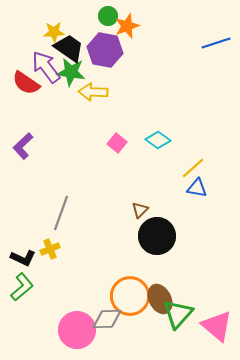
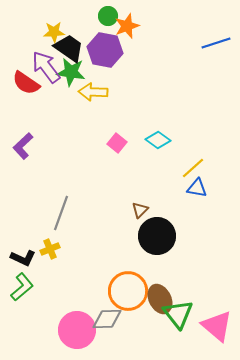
orange circle: moved 2 px left, 5 px up
green triangle: rotated 20 degrees counterclockwise
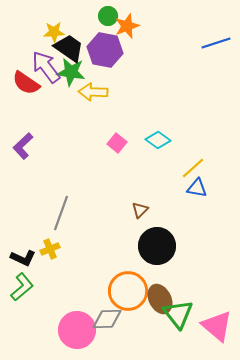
black circle: moved 10 px down
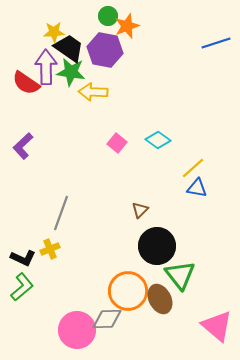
purple arrow: rotated 36 degrees clockwise
green triangle: moved 2 px right, 39 px up
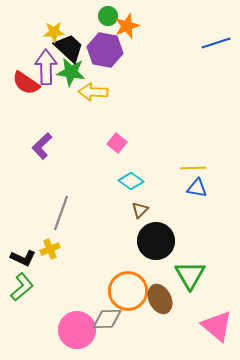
black trapezoid: rotated 8 degrees clockwise
cyan diamond: moved 27 px left, 41 px down
purple L-shape: moved 19 px right
yellow line: rotated 40 degrees clockwise
black circle: moved 1 px left, 5 px up
green triangle: moved 10 px right; rotated 8 degrees clockwise
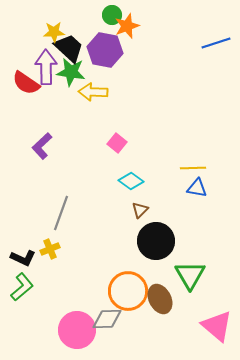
green circle: moved 4 px right, 1 px up
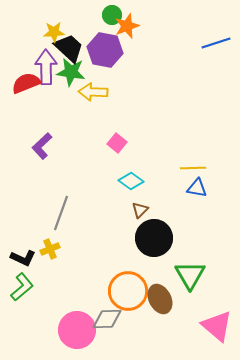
red semicircle: rotated 124 degrees clockwise
black circle: moved 2 px left, 3 px up
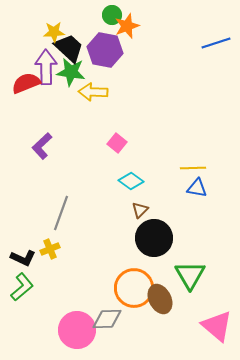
orange circle: moved 6 px right, 3 px up
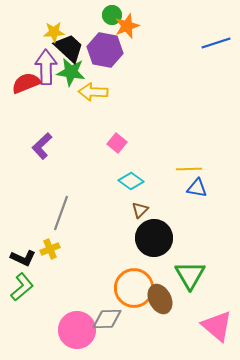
yellow line: moved 4 px left, 1 px down
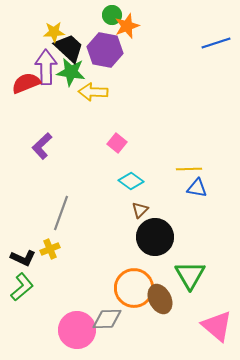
black circle: moved 1 px right, 1 px up
